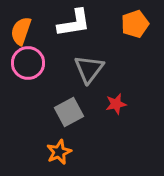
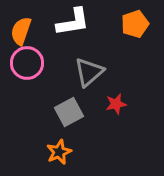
white L-shape: moved 1 px left, 1 px up
pink circle: moved 1 px left
gray triangle: moved 3 px down; rotated 12 degrees clockwise
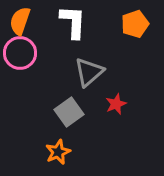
white L-shape: rotated 78 degrees counterclockwise
orange semicircle: moved 1 px left, 10 px up
pink circle: moved 7 px left, 10 px up
red star: rotated 10 degrees counterclockwise
gray square: rotated 8 degrees counterclockwise
orange star: moved 1 px left
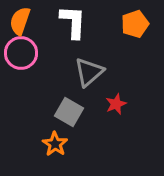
pink circle: moved 1 px right
gray square: rotated 24 degrees counterclockwise
orange star: moved 3 px left, 8 px up; rotated 15 degrees counterclockwise
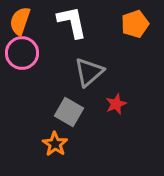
white L-shape: moved 1 px left; rotated 15 degrees counterclockwise
pink circle: moved 1 px right
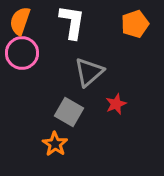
white L-shape: rotated 21 degrees clockwise
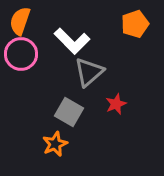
white L-shape: moved 19 px down; rotated 126 degrees clockwise
pink circle: moved 1 px left, 1 px down
orange star: rotated 15 degrees clockwise
